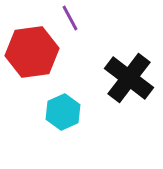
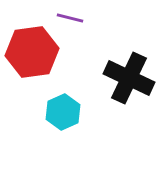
purple line: rotated 48 degrees counterclockwise
black cross: rotated 12 degrees counterclockwise
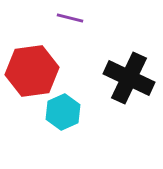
red hexagon: moved 19 px down
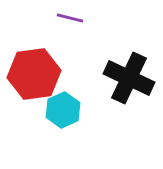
red hexagon: moved 2 px right, 3 px down
cyan hexagon: moved 2 px up
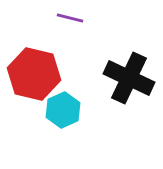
red hexagon: rotated 21 degrees clockwise
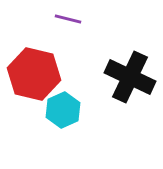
purple line: moved 2 px left, 1 px down
black cross: moved 1 px right, 1 px up
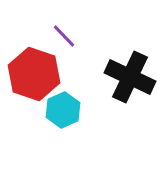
purple line: moved 4 px left, 17 px down; rotated 32 degrees clockwise
red hexagon: rotated 6 degrees clockwise
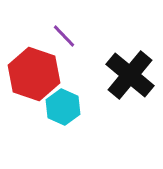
black cross: moved 2 px up; rotated 15 degrees clockwise
cyan hexagon: moved 3 px up; rotated 12 degrees counterclockwise
